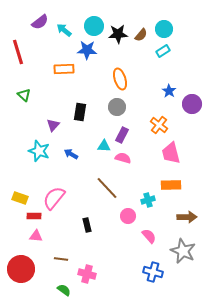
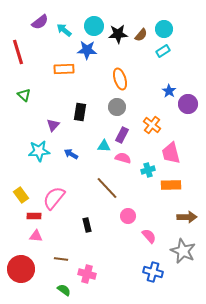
purple circle at (192, 104): moved 4 px left
orange cross at (159, 125): moved 7 px left
cyan star at (39, 151): rotated 25 degrees counterclockwise
yellow rectangle at (20, 198): moved 1 px right, 3 px up; rotated 35 degrees clockwise
cyan cross at (148, 200): moved 30 px up
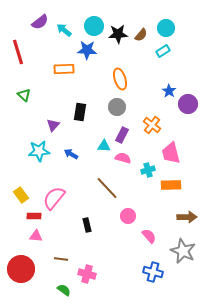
cyan circle at (164, 29): moved 2 px right, 1 px up
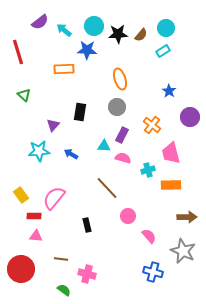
purple circle at (188, 104): moved 2 px right, 13 px down
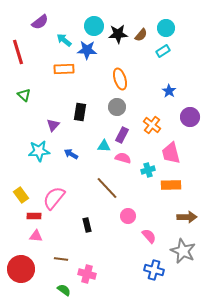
cyan arrow at (64, 30): moved 10 px down
blue cross at (153, 272): moved 1 px right, 2 px up
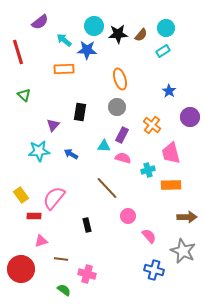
pink triangle at (36, 236): moved 5 px right, 5 px down; rotated 24 degrees counterclockwise
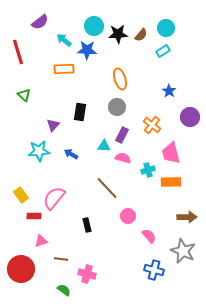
orange rectangle at (171, 185): moved 3 px up
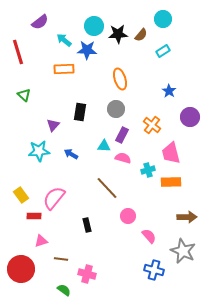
cyan circle at (166, 28): moved 3 px left, 9 px up
gray circle at (117, 107): moved 1 px left, 2 px down
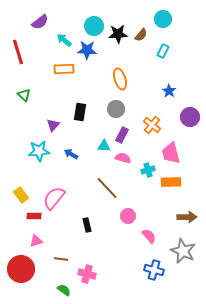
cyan rectangle at (163, 51): rotated 32 degrees counterclockwise
pink triangle at (41, 241): moved 5 px left
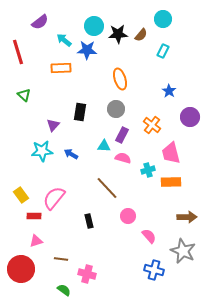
orange rectangle at (64, 69): moved 3 px left, 1 px up
cyan star at (39, 151): moved 3 px right
black rectangle at (87, 225): moved 2 px right, 4 px up
